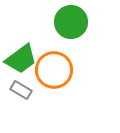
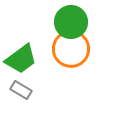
orange circle: moved 17 px right, 21 px up
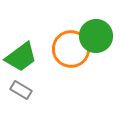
green circle: moved 25 px right, 14 px down
green trapezoid: moved 2 px up
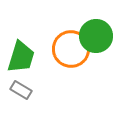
green trapezoid: rotated 36 degrees counterclockwise
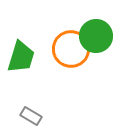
gray rectangle: moved 10 px right, 26 px down
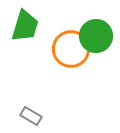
green trapezoid: moved 4 px right, 31 px up
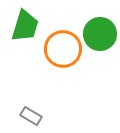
green circle: moved 4 px right, 2 px up
orange circle: moved 8 px left
